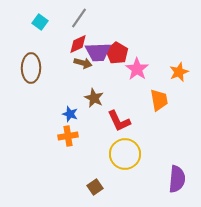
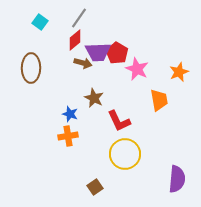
red diamond: moved 3 px left, 4 px up; rotated 15 degrees counterclockwise
pink star: rotated 10 degrees counterclockwise
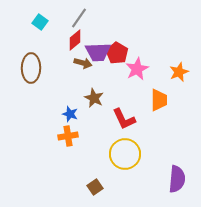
pink star: rotated 20 degrees clockwise
orange trapezoid: rotated 10 degrees clockwise
red L-shape: moved 5 px right, 2 px up
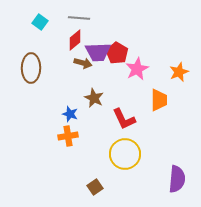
gray line: rotated 60 degrees clockwise
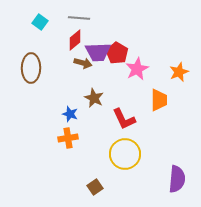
orange cross: moved 2 px down
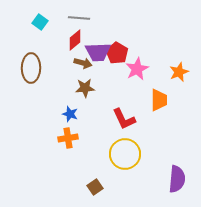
brown star: moved 9 px left, 10 px up; rotated 30 degrees counterclockwise
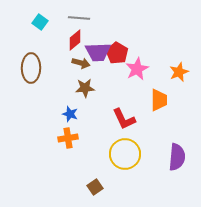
brown arrow: moved 2 px left
purple semicircle: moved 22 px up
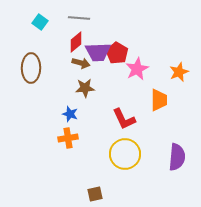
red diamond: moved 1 px right, 2 px down
brown square: moved 7 px down; rotated 21 degrees clockwise
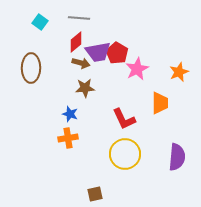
purple trapezoid: rotated 8 degrees counterclockwise
orange trapezoid: moved 1 px right, 3 px down
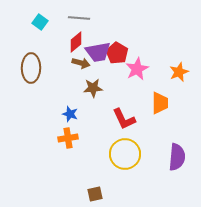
brown star: moved 8 px right
